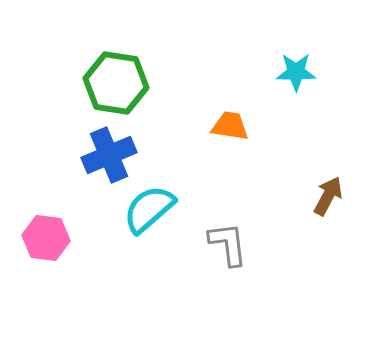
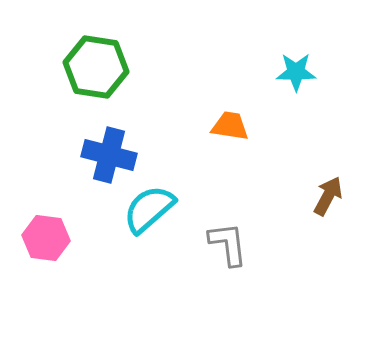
green hexagon: moved 20 px left, 16 px up
blue cross: rotated 38 degrees clockwise
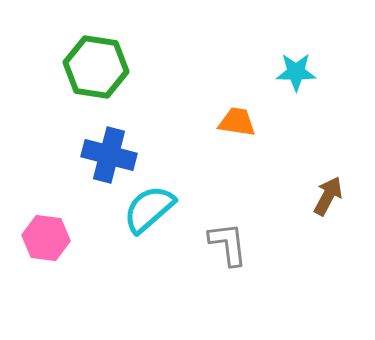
orange trapezoid: moved 7 px right, 4 px up
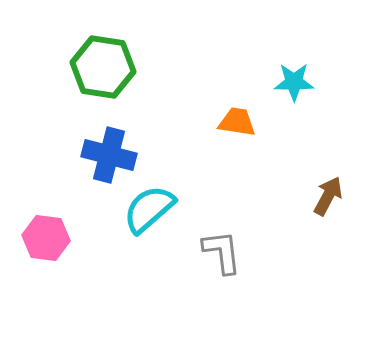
green hexagon: moved 7 px right
cyan star: moved 2 px left, 10 px down
gray L-shape: moved 6 px left, 8 px down
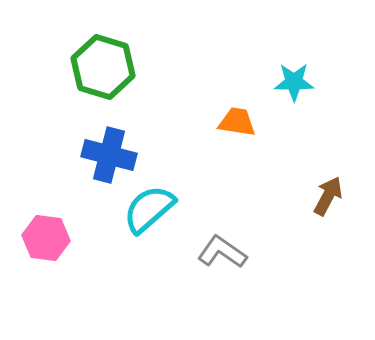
green hexagon: rotated 8 degrees clockwise
gray L-shape: rotated 48 degrees counterclockwise
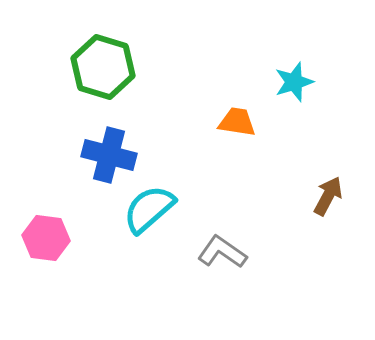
cyan star: rotated 18 degrees counterclockwise
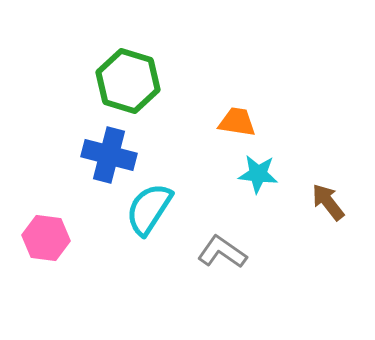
green hexagon: moved 25 px right, 14 px down
cyan star: moved 36 px left, 92 px down; rotated 24 degrees clockwise
brown arrow: moved 6 px down; rotated 66 degrees counterclockwise
cyan semicircle: rotated 16 degrees counterclockwise
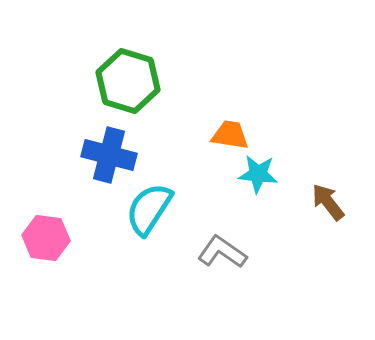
orange trapezoid: moved 7 px left, 13 px down
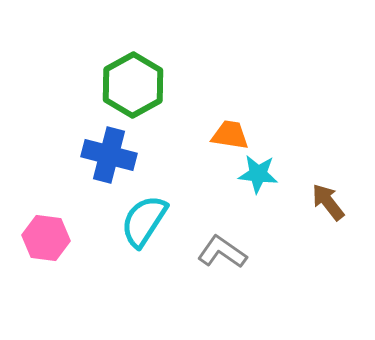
green hexagon: moved 5 px right, 4 px down; rotated 14 degrees clockwise
cyan semicircle: moved 5 px left, 12 px down
